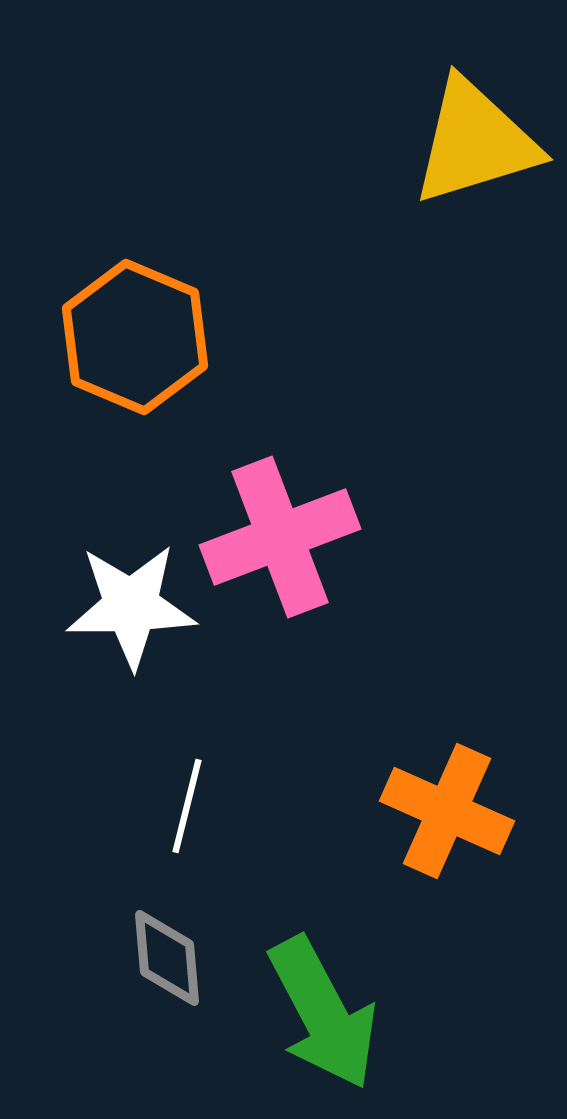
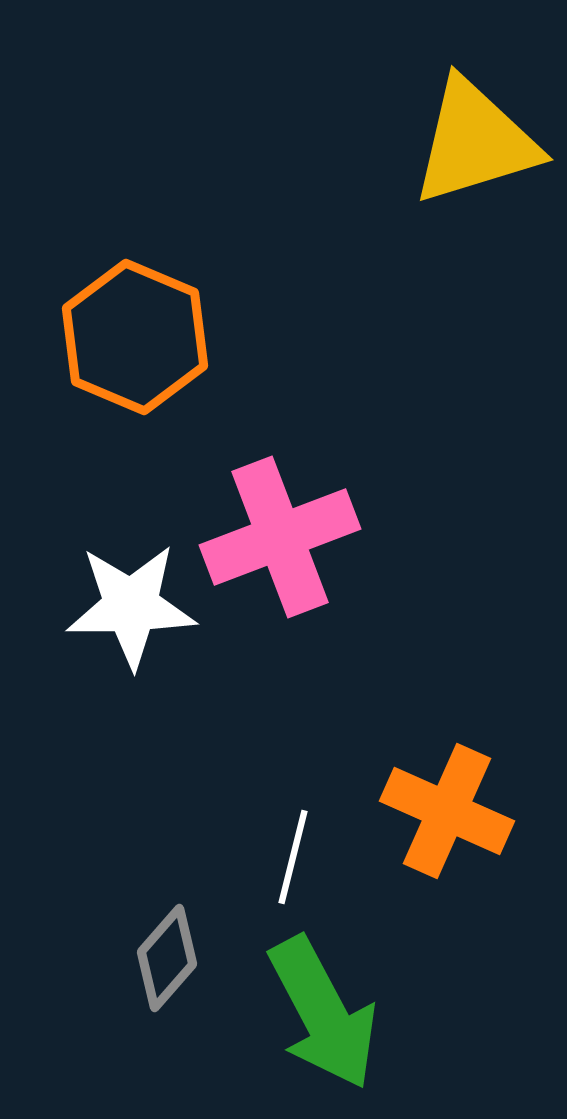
white line: moved 106 px right, 51 px down
gray diamond: rotated 46 degrees clockwise
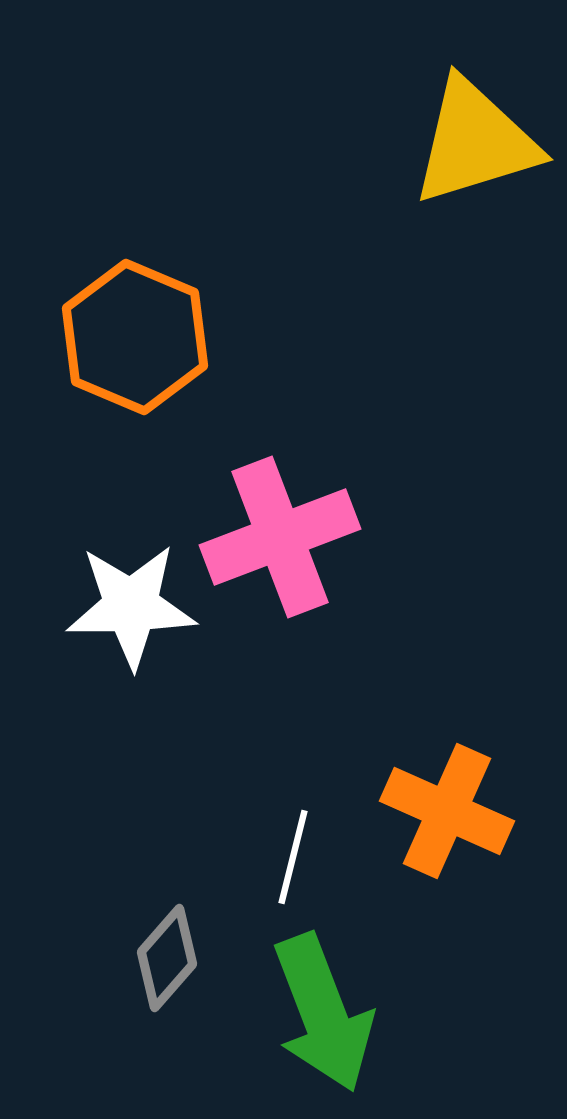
green arrow: rotated 7 degrees clockwise
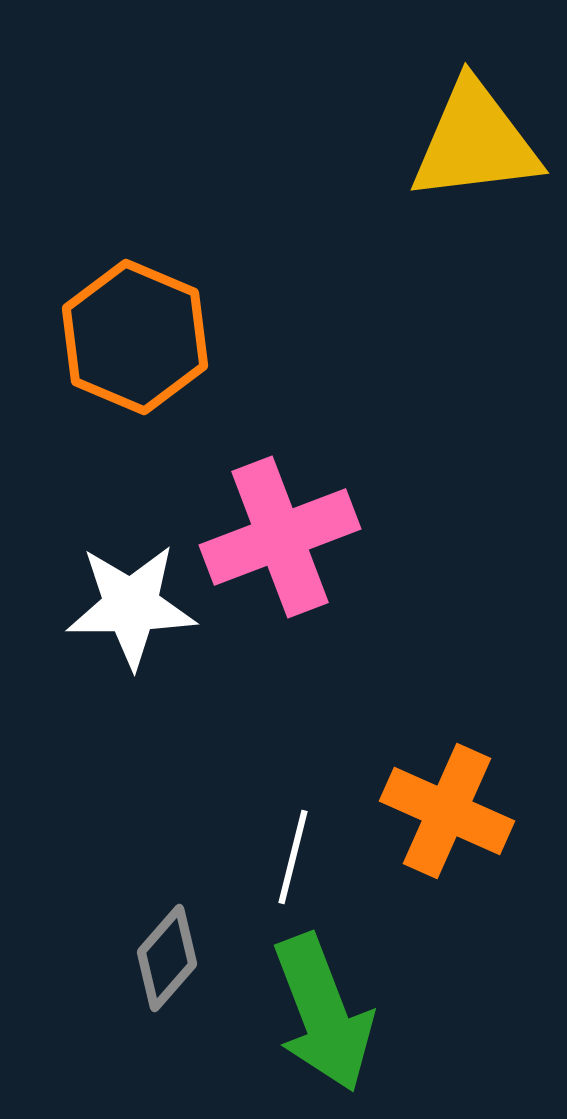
yellow triangle: rotated 10 degrees clockwise
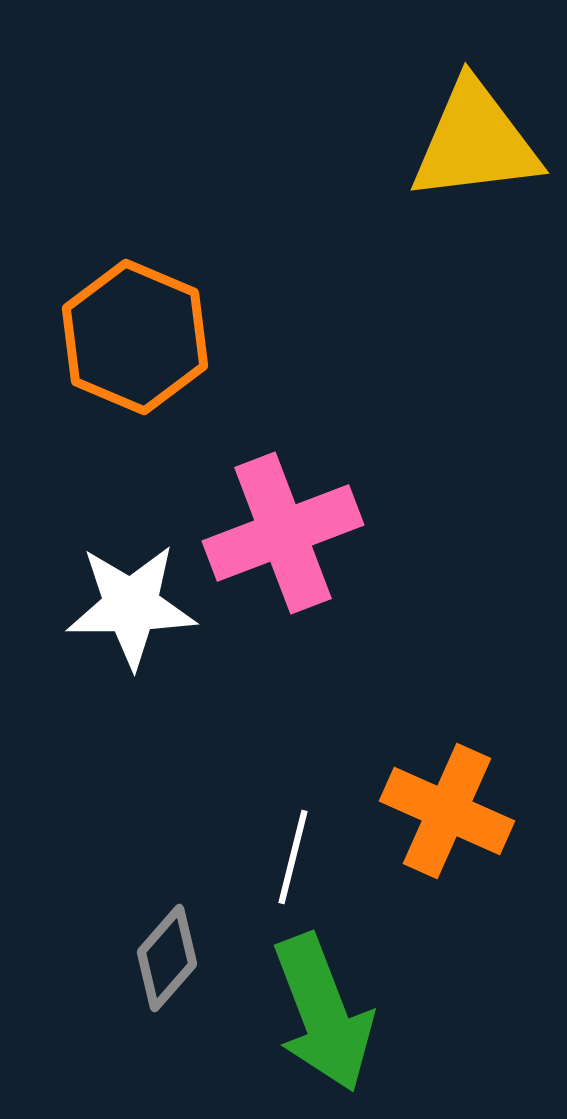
pink cross: moved 3 px right, 4 px up
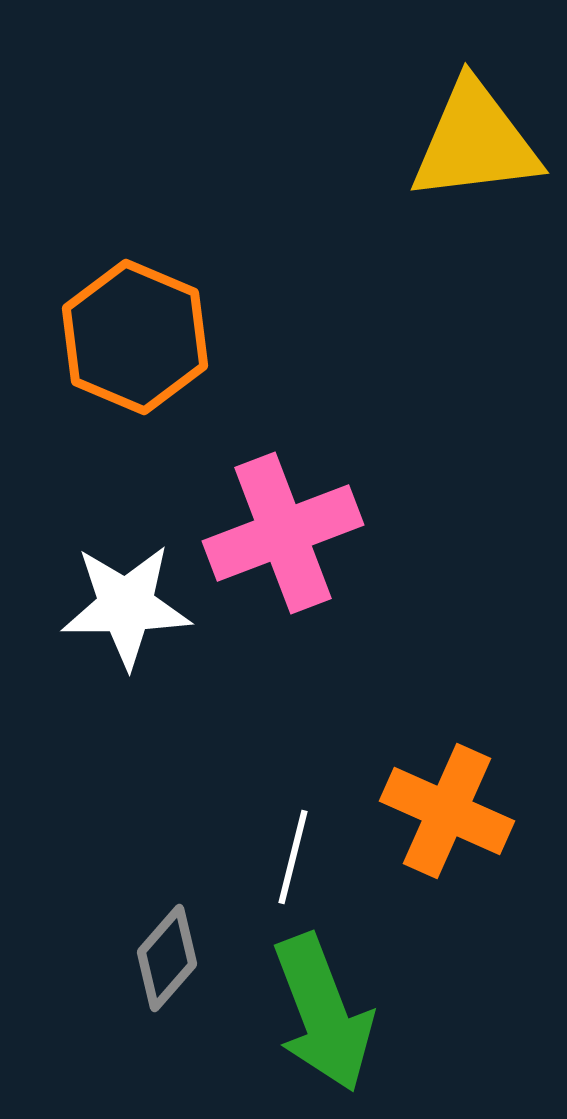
white star: moved 5 px left
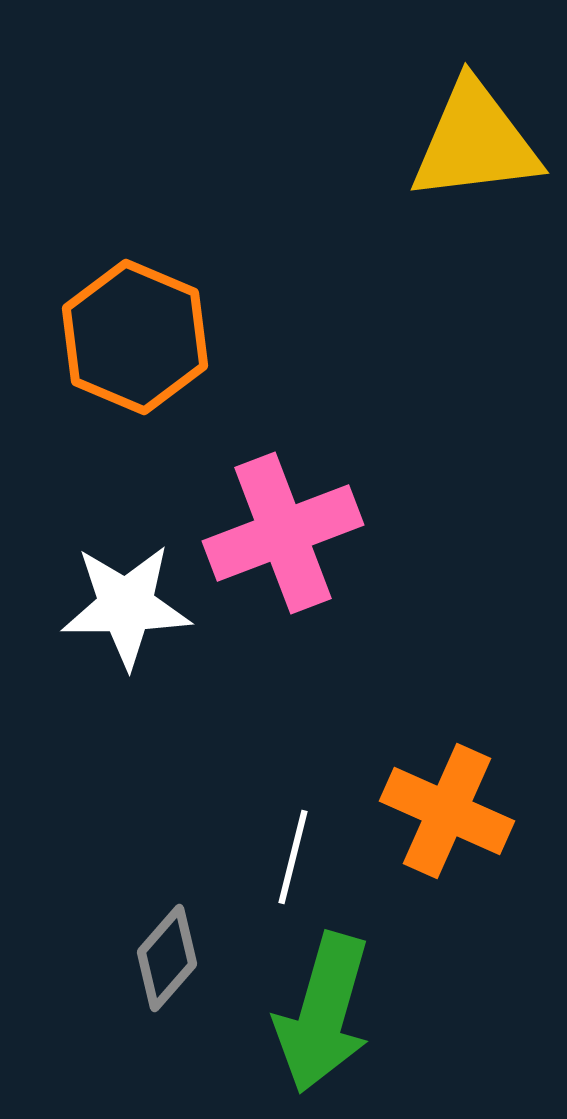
green arrow: rotated 37 degrees clockwise
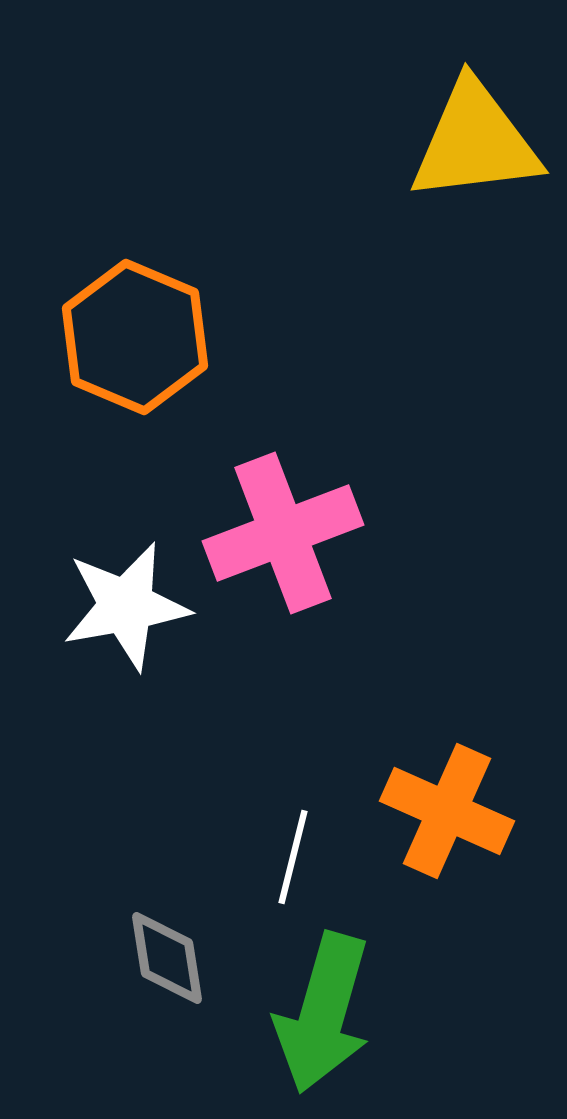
white star: rotated 9 degrees counterclockwise
gray diamond: rotated 50 degrees counterclockwise
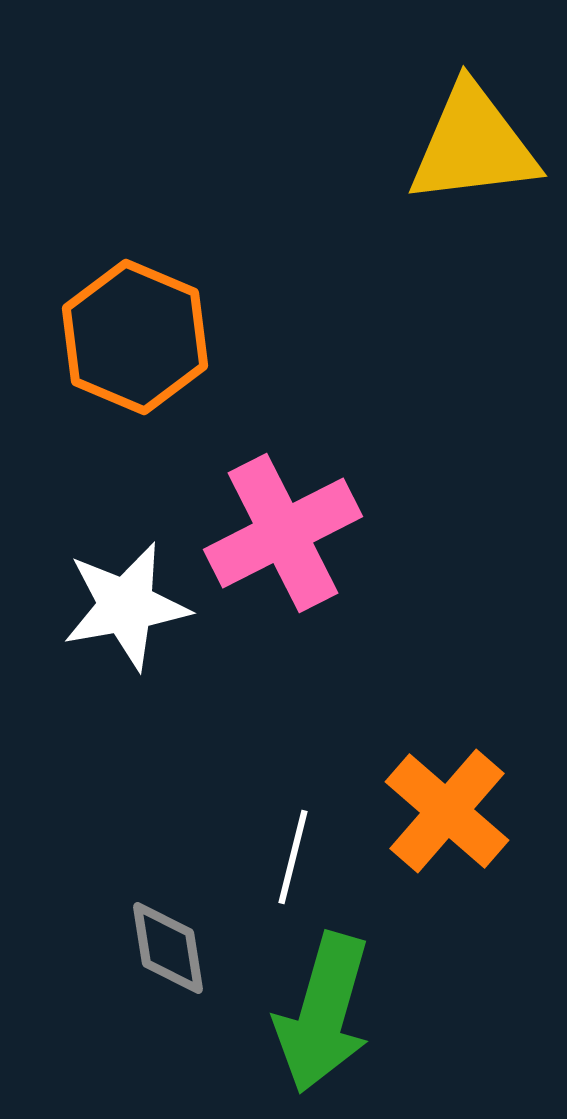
yellow triangle: moved 2 px left, 3 px down
pink cross: rotated 6 degrees counterclockwise
orange cross: rotated 17 degrees clockwise
gray diamond: moved 1 px right, 10 px up
